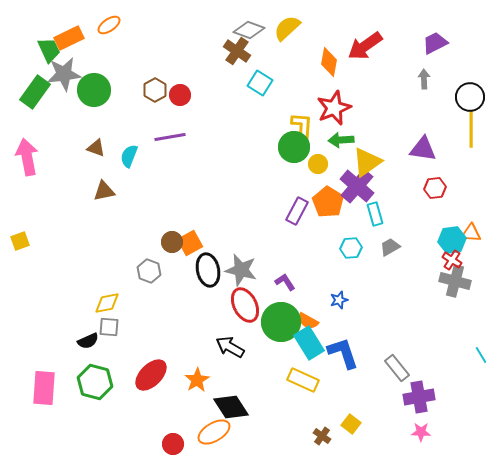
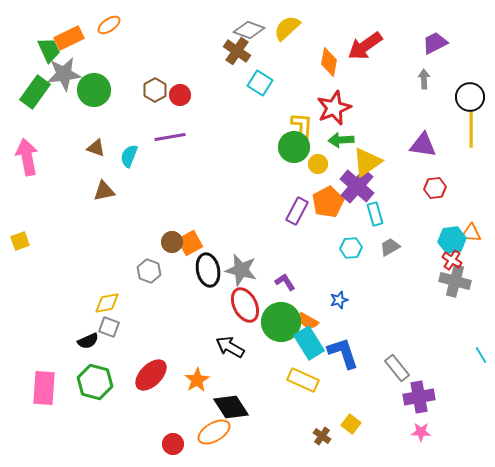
purple triangle at (423, 149): moved 4 px up
orange pentagon at (328, 202): rotated 12 degrees clockwise
gray square at (109, 327): rotated 15 degrees clockwise
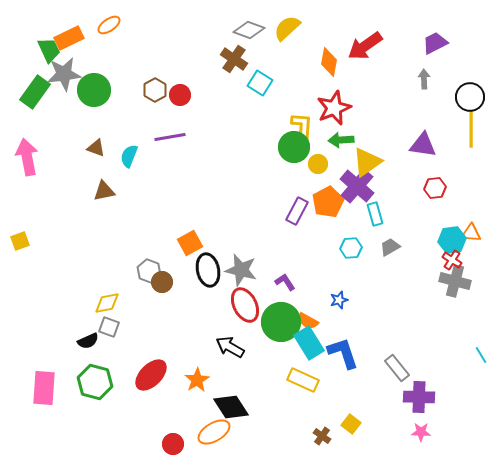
brown cross at (237, 51): moved 3 px left, 8 px down
brown circle at (172, 242): moved 10 px left, 40 px down
purple cross at (419, 397): rotated 12 degrees clockwise
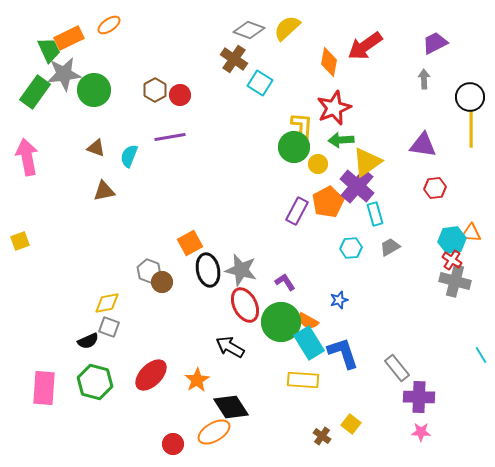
yellow rectangle at (303, 380): rotated 20 degrees counterclockwise
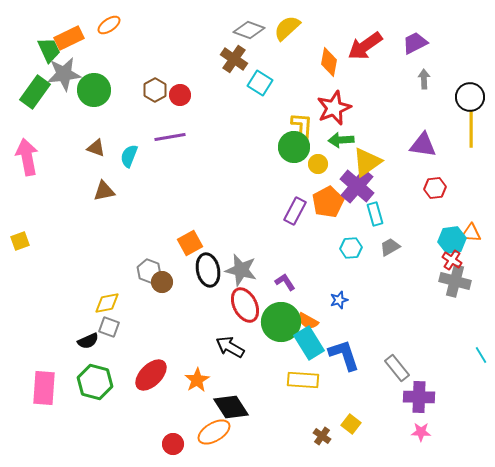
purple trapezoid at (435, 43): moved 20 px left
purple rectangle at (297, 211): moved 2 px left
blue L-shape at (343, 353): moved 1 px right, 2 px down
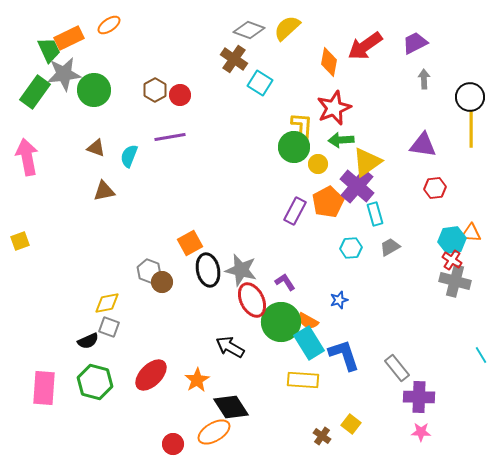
red ellipse at (245, 305): moved 7 px right, 5 px up
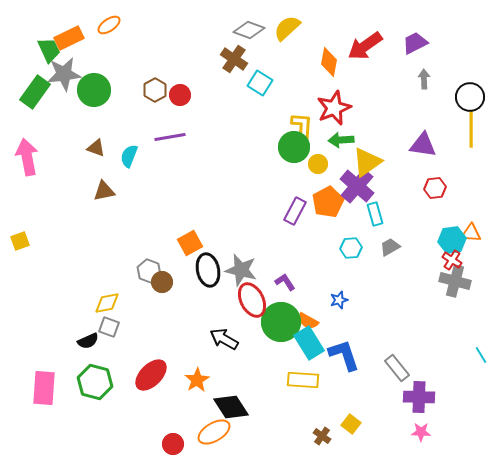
black arrow at (230, 347): moved 6 px left, 8 px up
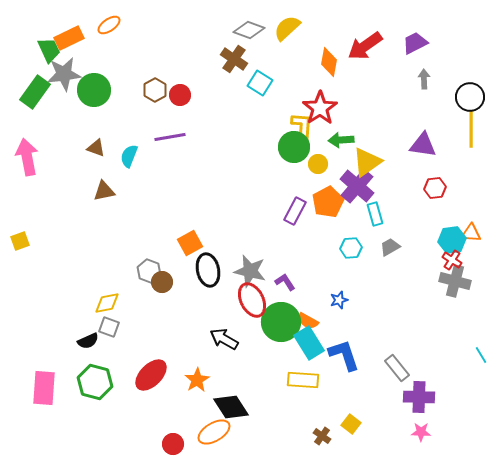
red star at (334, 108): moved 14 px left; rotated 12 degrees counterclockwise
gray star at (241, 270): moved 9 px right, 1 px down
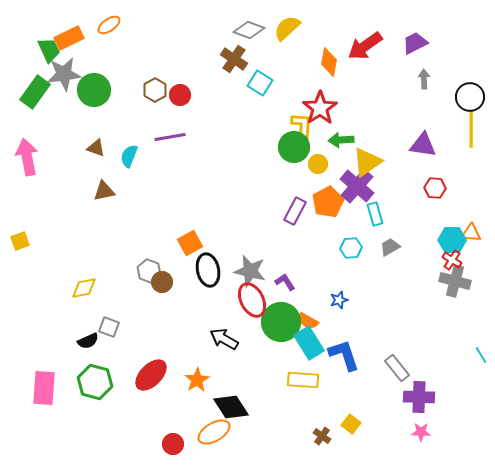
red hexagon at (435, 188): rotated 10 degrees clockwise
cyan hexagon at (452, 240): rotated 8 degrees clockwise
yellow diamond at (107, 303): moved 23 px left, 15 px up
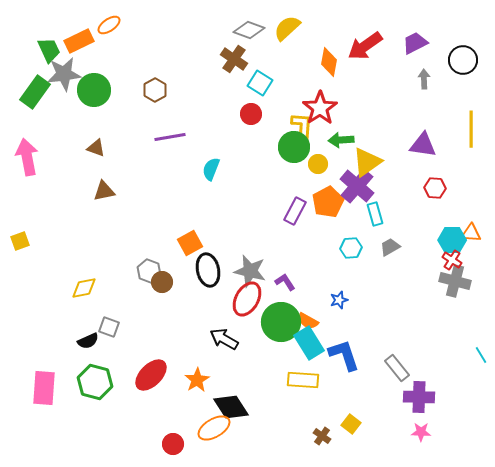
orange rectangle at (69, 38): moved 10 px right, 3 px down
red circle at (180, 95): moved 71 px right, 19 px down
black circle at (470, 97): moved 7 px left, 37 px up
cyan semicircle at (129, 156): moved 82 px right, 13 px down
red ellipse at (252, 300): moved 5 px left, 1 px up; rotated 56 degrees clockwise
orange ellipse at (214, 432): moved 4 px up
